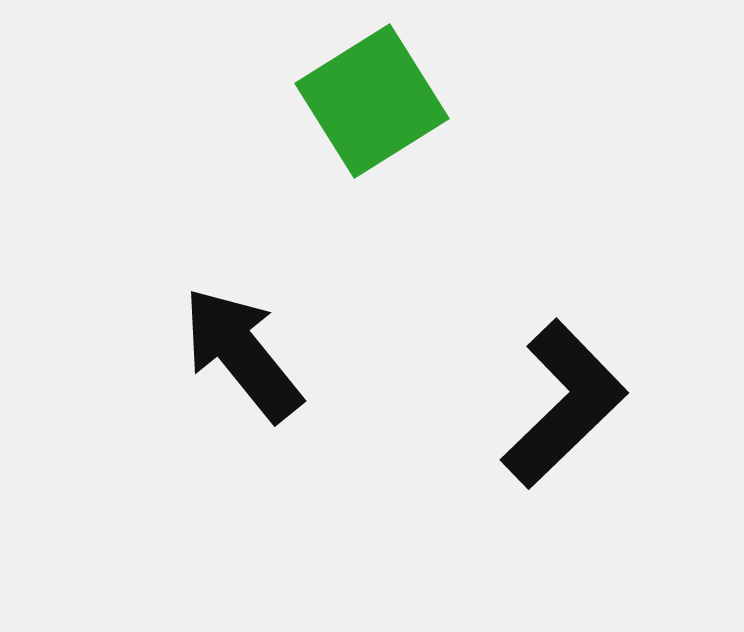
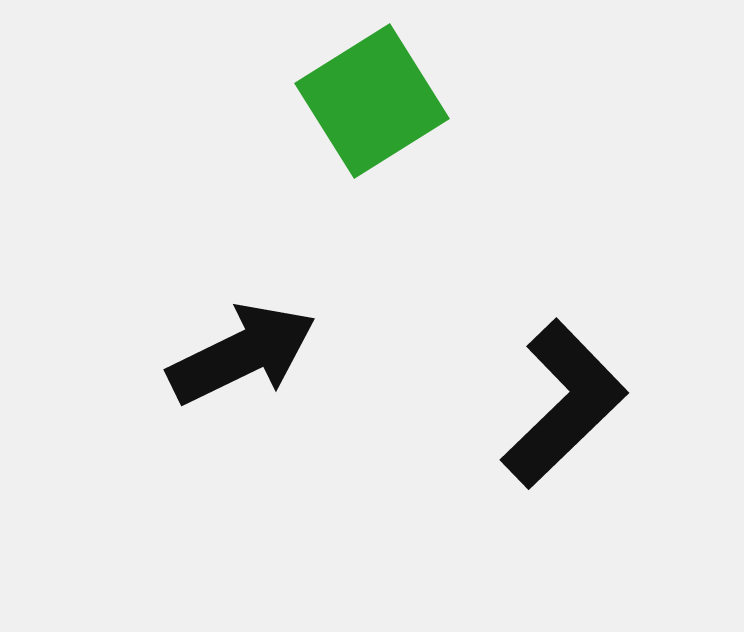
black arrow: rotated 103 degrees clockwise
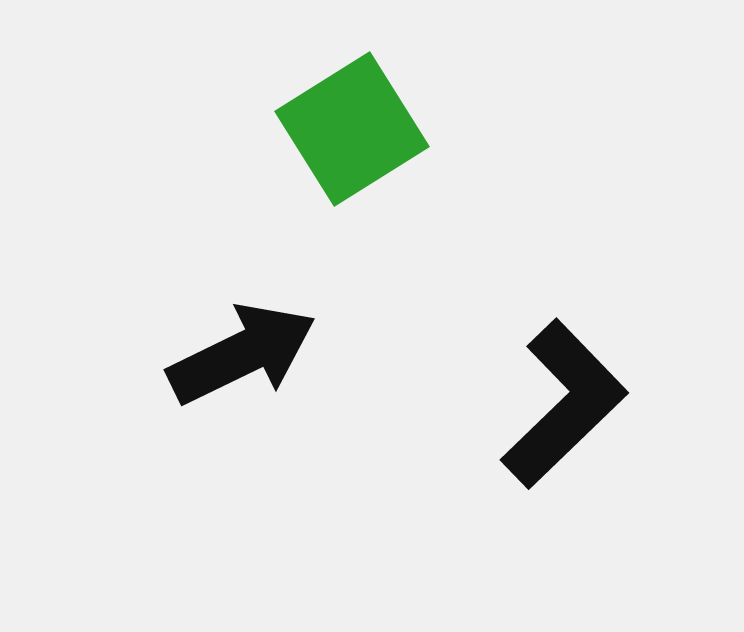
green square: moved 20 px left, 28 px down
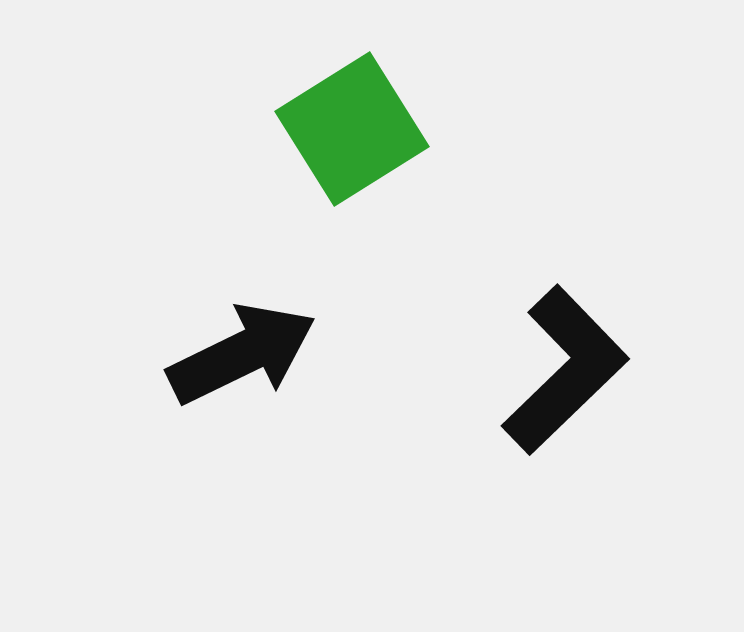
black L-shape: moved 1 px right, 34 px up
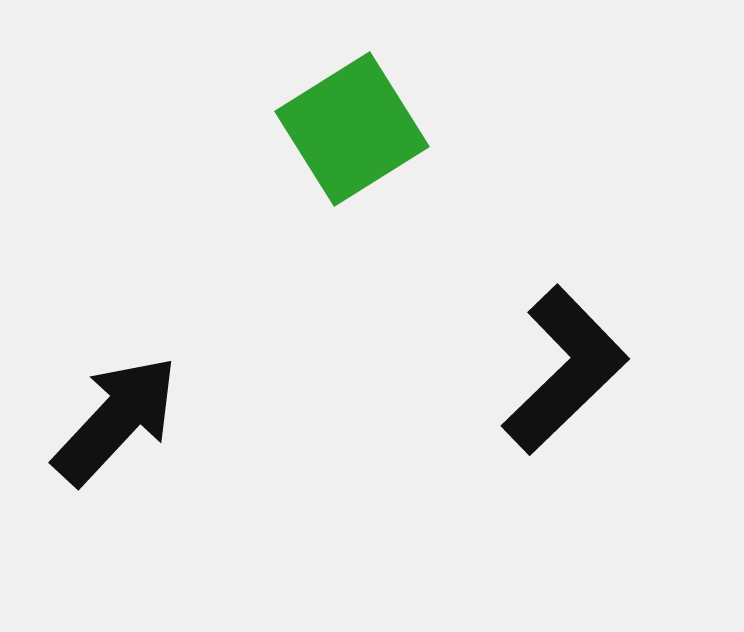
black arrow: moved 126 px left, 66 px down; rotated 21 degrees counterclockwise
